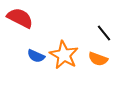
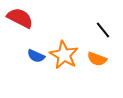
black line: moved 1 px left, 3 px up
orange semicircle: moved 1 px left
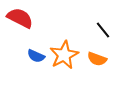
orange star: rotated 16 degrees clockwise
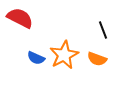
black line: rotated 18 degrees clockwise
blue semicircle: moved 2 px down
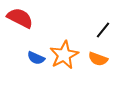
black line: rotated 60 degrees clockwise
orange semicircle: moved 1 px right
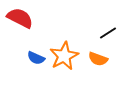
black line: moved 5 px right, 3 px down; rotated 18 degrees clockwise
orange star: moved 1 px down
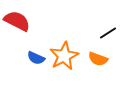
red semicircle: moved 3 px left, 3 px down
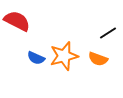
orange star: rotated 12 degrees clockwise
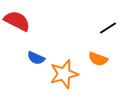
black line: moved 5 px up
orange star: moved 18 px down
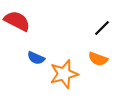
black line: moved 6 px left; rotated 12 degrees counterclockwise
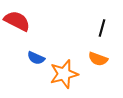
black line: rotated 30 degrees counterclockwise
